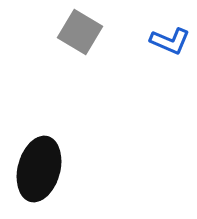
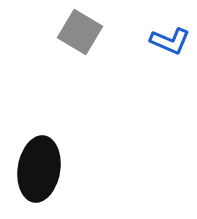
black ellipse: rotated 6 degrees counterclockwise
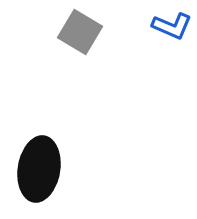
blue L-shape: moved 2 px right, 15 px up
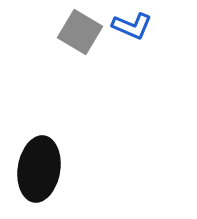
blue L-shape: moved 40 px left
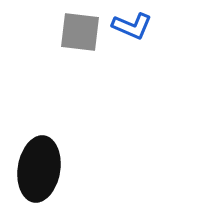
gray square: rotated 24 degrees counterclockwise
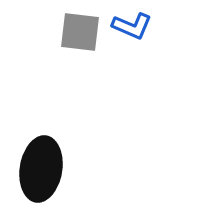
black ellipse: moved 2 px right
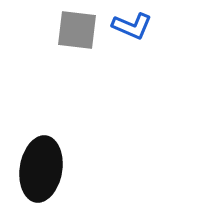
gray square: moved 3 px left, 2 px up
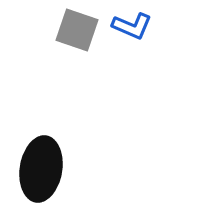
gray square: rotated 12 degrees clockwise
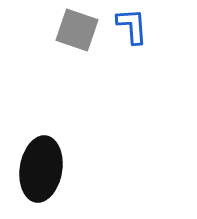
blue L-shape: rotated 117 degrees counterclockwise
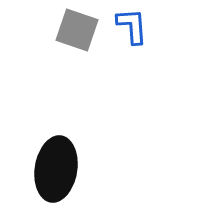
black ellipse: moved 15 px right
